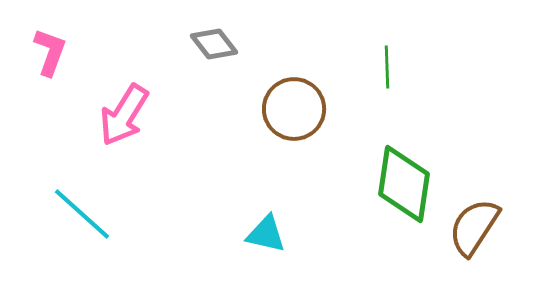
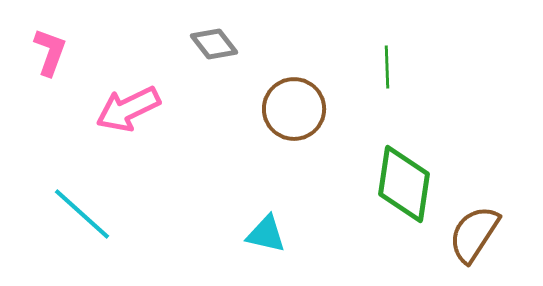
pink arrow: moved 4 px right, 6 px up; rotated 32 degrees clockwise
brown semicircle: moved 7 px down
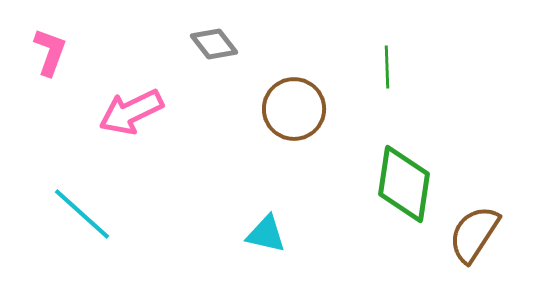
pink arrow: moved 3 px right, 3 px down
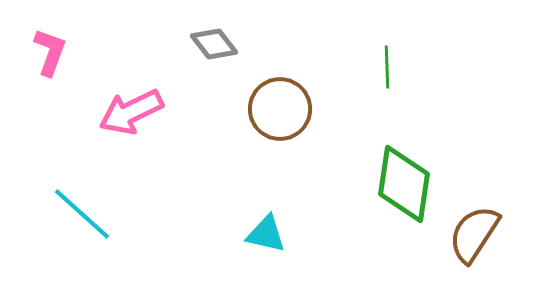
brown circle: moved 14 px left
